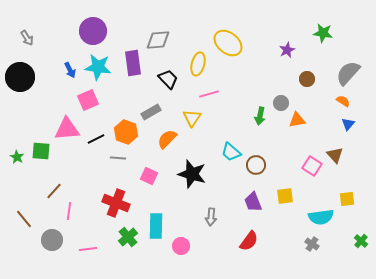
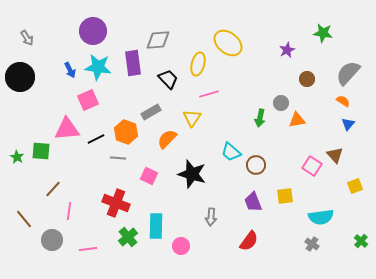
green arrow at (260, 116): moved 2 px down
brown line at (54, 191): moved 1 px left, 2 px up
yellow square at (347, 199): moved 8 px right, 13 px up; rotated 14 degrees counterclockwise
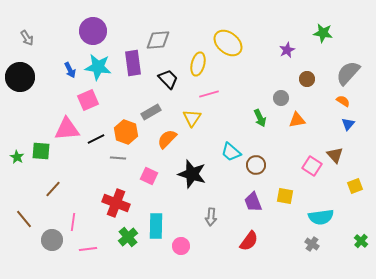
gray circle at (281, 103): moved 5 px up
green arrow at (260, 118): rotated 36 degrees counterclockwise
yellow square at (285, 196): rotated 18 degrees clockwise
pink line at (69, 211): moved 4 px right, 11 px down
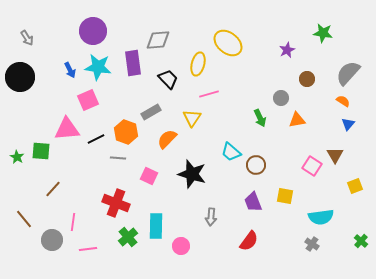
brown triangle at (335, 155): rotated 12 degrees clockwise
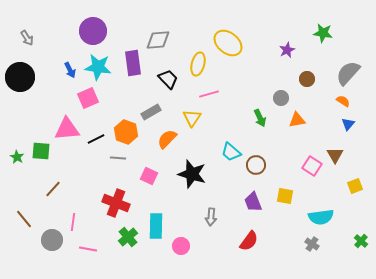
pink square at (88, 100): moved 2 px up
pink line at (88, 249): rotated 18 degrees clockwise
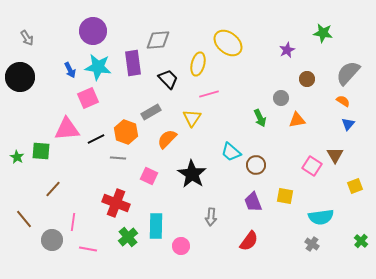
black star at (192, 174): rotated 16 degrees clockwise
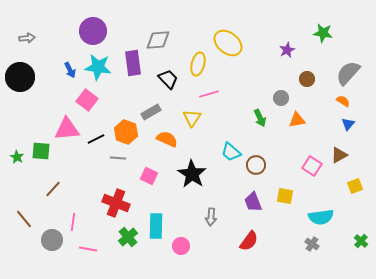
gray arrow at (27, 38): rotated 63 degrees counterclockwise
pink square at (88, 98): moved 1 px left, 2 px down; rotated 30 degrees counterclockwise
orange semicircle at (167, 139): rotated 70 degrees clockwise
brown triangle at (335, 155): moved 4 px right; rotated 30 degrees clockwise
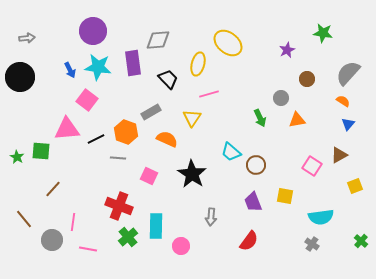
red cross at (116, 203): moved 3 px right, 3 px down
